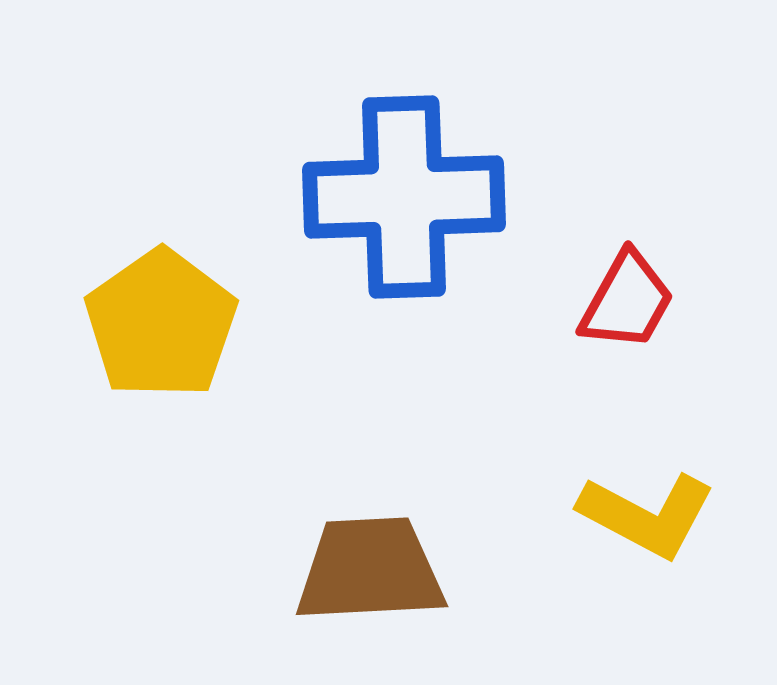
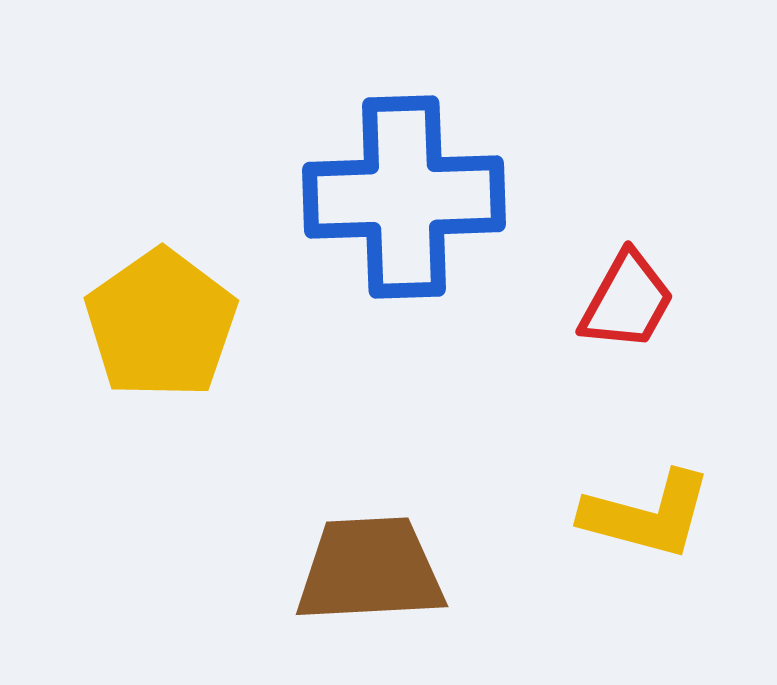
yellow L-shape: rotated 13 degrees counterclockwise
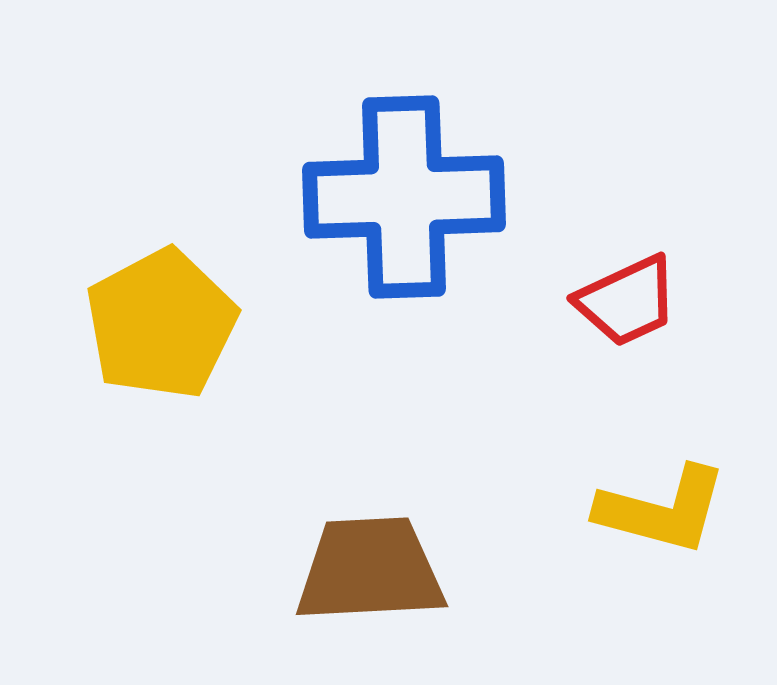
red trapezoid: rotated 36 degrees clockwise
yellow pentagon: rotated 7 degrees clockwise
yellow L-shape: moved 15 px right, 5 px up
